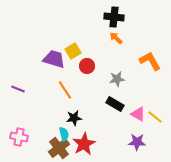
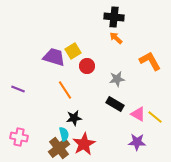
purple trapezoid: moved 2 px up
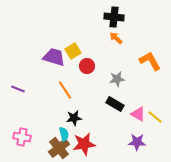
pink cross: moved 3 px right
red star: rotated 20 degrees clockwise
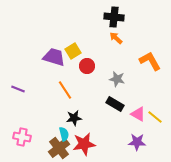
gray star: rotated 21 degrees clockwise
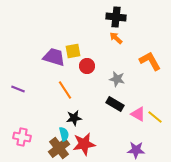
black cross: moved 2 px right
yellow square: rotated 21 degrees clockwise
purple star: moved 1 px left, 8 px down
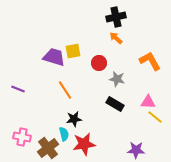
black cross: rotated 18 degrees counterclockwise
red circle: moved 12 px right, 3 px up
pink triangle: moved 10 px right, 12 px up; rotated 28 degrees counterclockwise
black star: moved 1 px down
brown cross: moved 11 px left
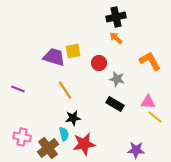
black star: moved 1 px left, 1 px up
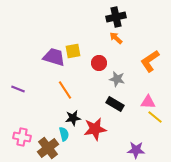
orange L-shape: rotated 95 degrees counterclockwise
red star: moved 11 px right, 15 px up
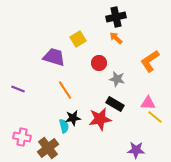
yellow square: moved 5 px right, 12 px up; rotated 21 degrees counterclockwise
pink triangle: moved 1 px down
red star: moved 5 px right, 10 px up
cyan semicircle: moved 8 px up
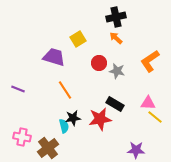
gray star: moved 8 px up
